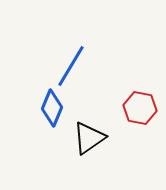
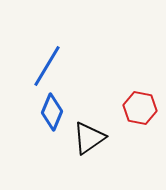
blue line: moved 24 px left
blue diamond: moved 4 px down
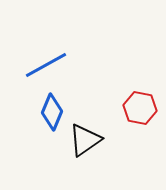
blue line: moved 1 px left, 1 px up; rotated 30 degrees clockwise
black triangle: moved 4 px left, 2 px down
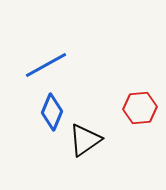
red hexagon: rotated 16 degrees counterclockwise
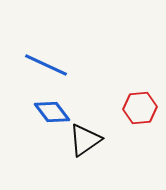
blue line: rotated 54 degrees clockwise
blue diamond: rotated 60 degrees counterclockwise
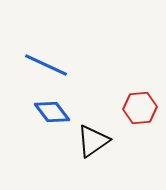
black triangle: moved 8 px right, 1 px down
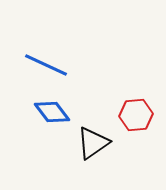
red hexagon: moved 4 px left, 7 px down
black triangle: moved 2 px down
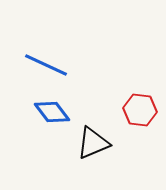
red hexagon: moved 4 px right, 5 px up; rotated 12 degrees clockwise
black triangle: rotated 12 degrees clockwise
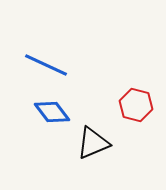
red hexagon: moved 4 px left, 5 px up; rotated 8 degrees clockwise
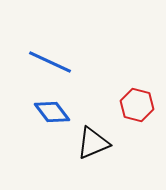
blue line: moved 4 px right, 3 px up
red hexagon: moved 1 px right
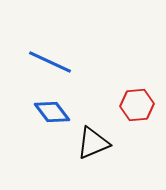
red hexagon: rotated 20 degrees counterclockwise
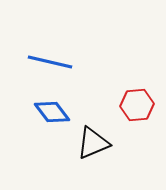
blue line: rotated 12 degrees counterclockwise
